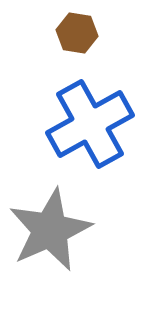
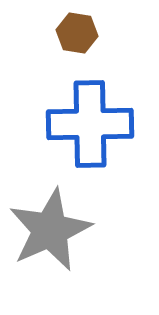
blue cross: rotated 28 degrees clockwise
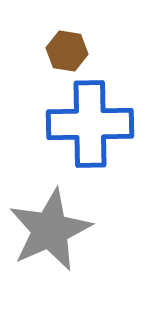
brown hexagon: moved 10 px left, 18 px down
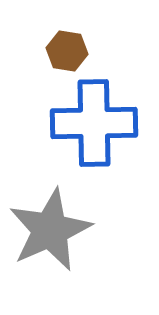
blue cross: moved 4 px right, 1 px up
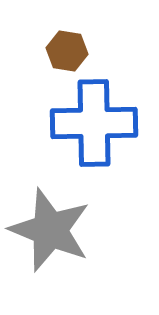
gray star: rotated 26 degrees counterclockwise
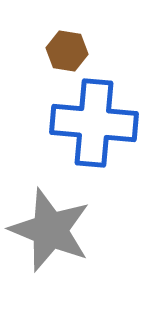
blue cross: rotated 6 degrees clockwise
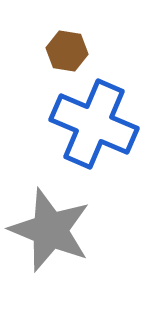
blue cross: moved 1 px down; rotated 18 degrees clockwise
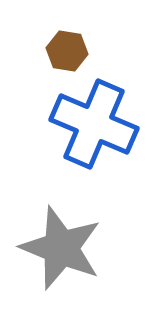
gray star: moved 11 px right, 18 px down
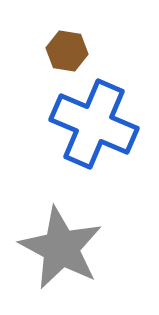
gray star: rotated 6 degrees clockwise
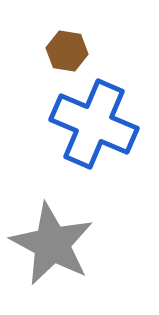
gray star: moved 9 px left, 4 px up
